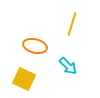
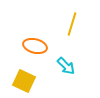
cyan arrow: moved 2 px left
yellow square: moved 2 px down
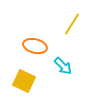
yellow line: rotated 15 degrees clockwise
cyan arrow: moved 3 px left
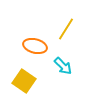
yellow line: moved 6 px left, 5 px down
yellow square: rotated 10 degrees clockwise
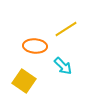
yellow line: rotated 25 degrees clockwise
orange ellipse: rotated 10 degrees counterclockwise
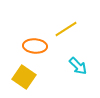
cyan arrow: moved 15 px right
yellow square: moved 4 px up
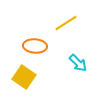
yellow line: moved 6 px up
cyan arrow: moved 3 px up
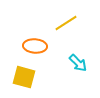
yellow square: rotated 20 degrees counterclockwise
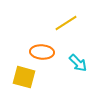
orange ellipse: moved 7 px right, 6 px down
